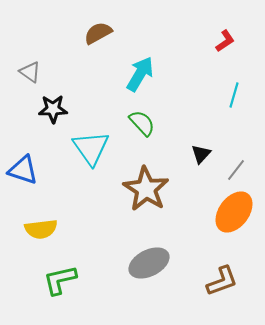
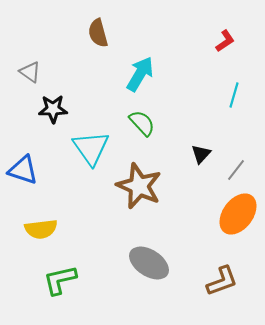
brown semicircle: rotated 76 degrees counterclockwise
brown star: moved 7 px left, 3 px up; rotated 9 degrees counterclockwise
orange ellipse: moved 4 px right, 2 px down
gray ellipse: rotated 60 degrees clockwise
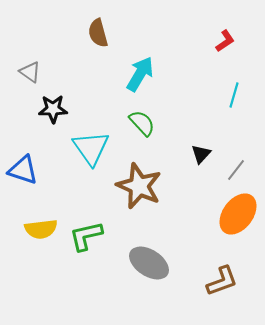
green L-shape: moved 26 px right, 44 px up
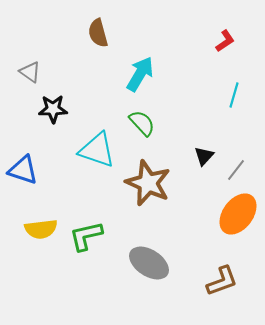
cyan triangle: moved 6 px right, 2 px down; rotated 36 degrees counterclockwise
black triangle: moved 3 px right, 2 px down
brown star: moved 9 px right, 3 px up
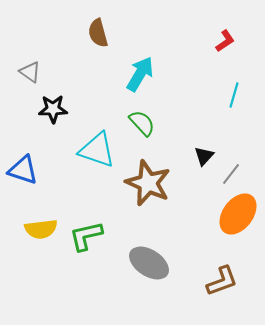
gray line: moved 5 px left, 4 px down
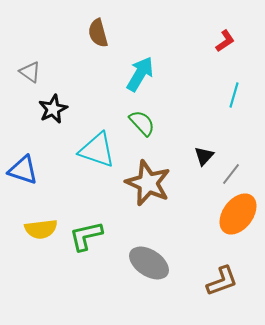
black star: rotated 24 degrees counterclockwise
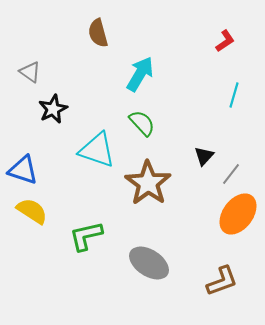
brown star: rotated 12 degrees clockwise
yellow semicircle: moved 9 px left, 18 px up; rotated 140 degrees counterclockwise
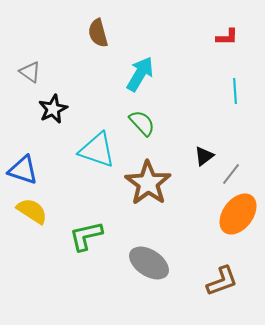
red L-shape: moved 2 px right, 4 px up; rotated 35 degrees clockwise
cyan line: moved 1 px right, 4 px up; rotated 20 degrees counterclockwise
black triangle: rotated 10 degrees clockwise
